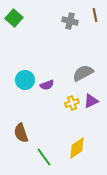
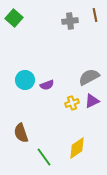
gray cross: rotated 21 degrees counterclockwise
gray semicircle: moved 6 px right, 4 px down
purple triangle: moved 1 px right
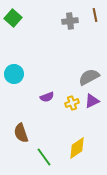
green square: moved 1 px left
cyan circle: moved 11 px left, 6 px up
purple semicircle: moved 12 px down
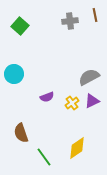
green square: moved 7 px right, 8 px down
yellow cross: rotated 16 degrees counterclockwise
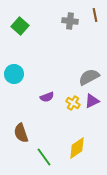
gray cross: rotated 14 degrees clockwise
yellow cross: moved 1 px right; rotated 24 degrees counterclockwise
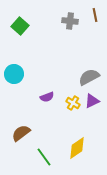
brown semicircle: rotated 72 degrees clockwise
